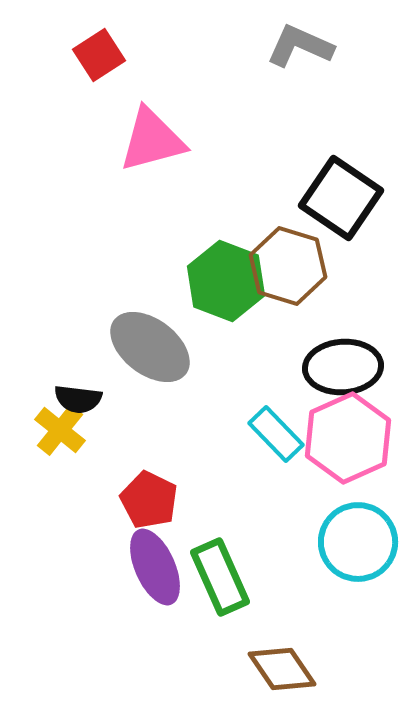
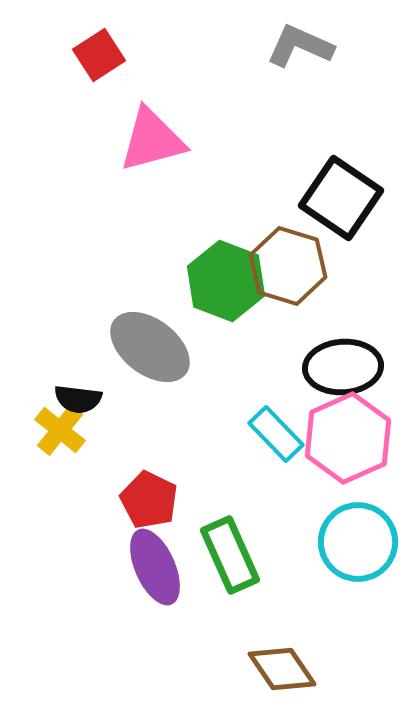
green rectangle: moved 10 px right, 22 px up
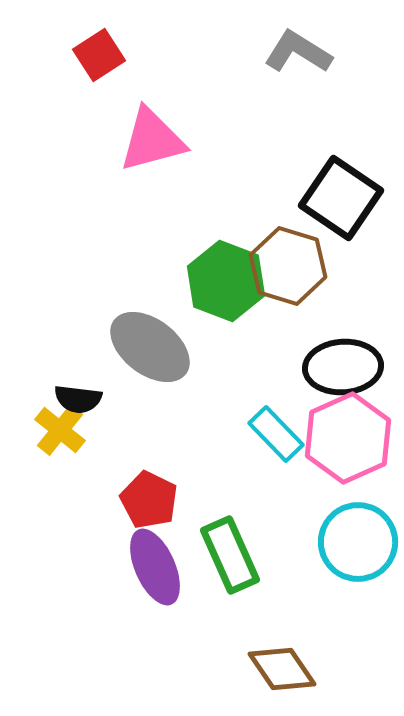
gray L-shape: moved 2 px left, 6 px down; rotated 8 degrees clockwise
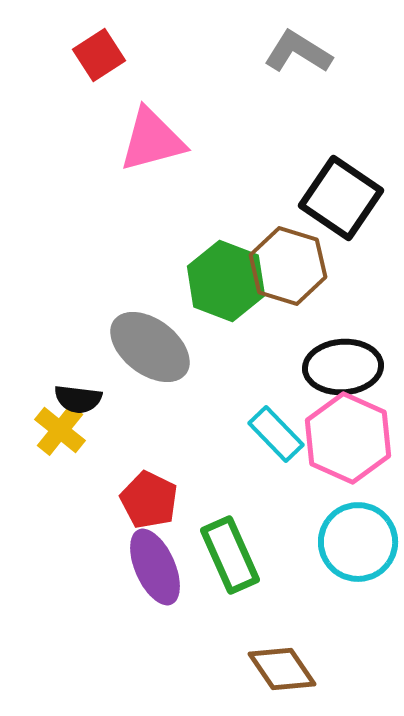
pink hexagon: rotated 12 degrees counterclockwise
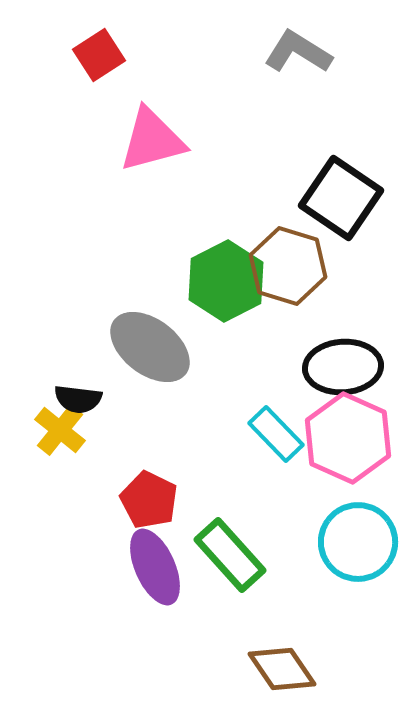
green hexagon: rotated 12 degrees clockwise
green rectangle: rotated 18 degrees counterclockwise
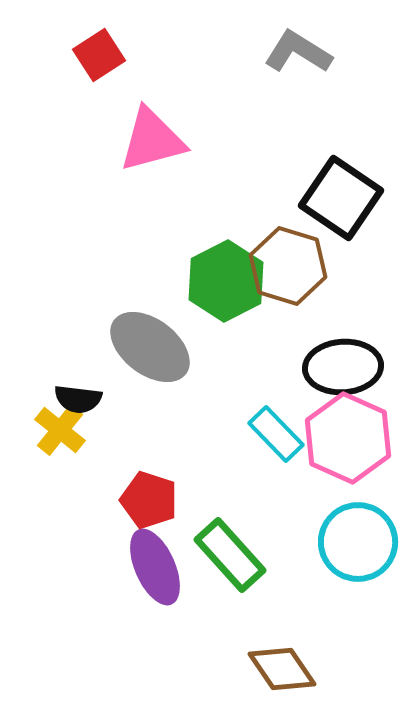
red pentagon: rotated 8 degrees counterclockwise
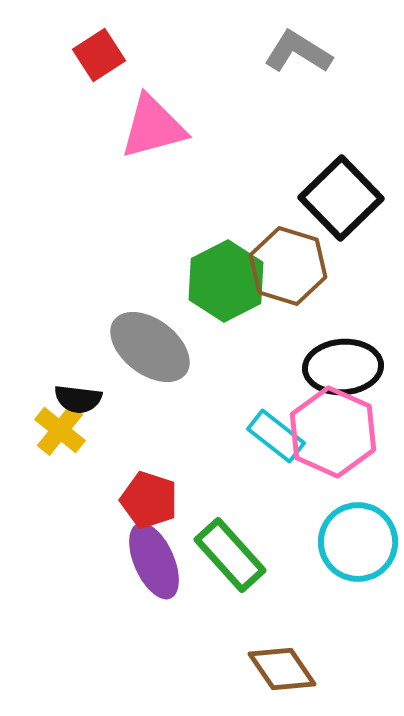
pink triangle: moved 1 px right, 13 px up
black square: rotated 12 degrees clockwise
cyan rectangle: moved 2 px down; rotated 8 degrees counterclockwise
pink hexagon: moved 15 px left, 6 px up
purple ellipse: moved 1 px left, 6 px up
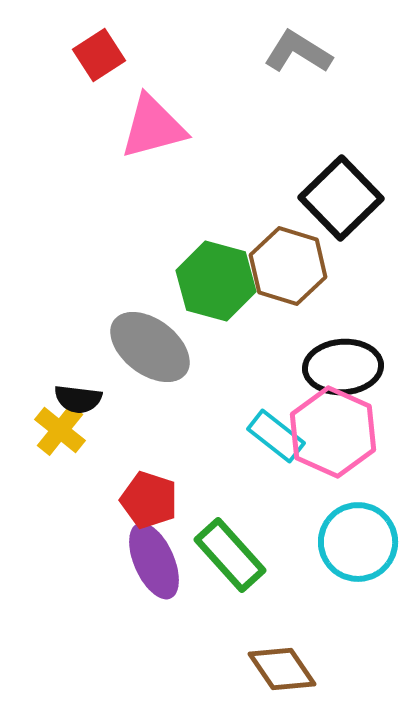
green hexagon: moved 10 px left; rotated 18 degrees counterclockwise
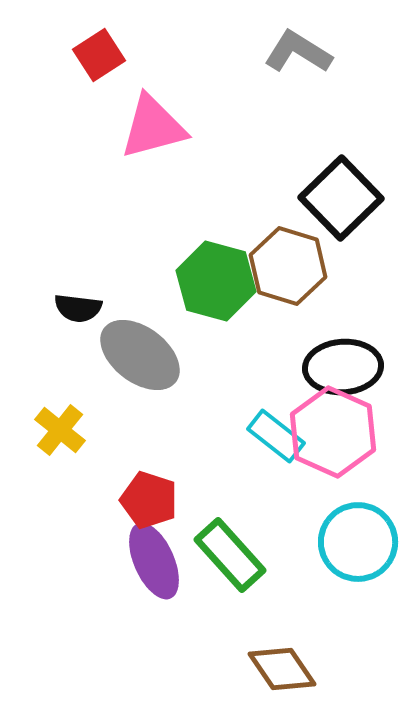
gray ellipse: moved 10 px left, 8 px down
black semicircle: moved 91 px up
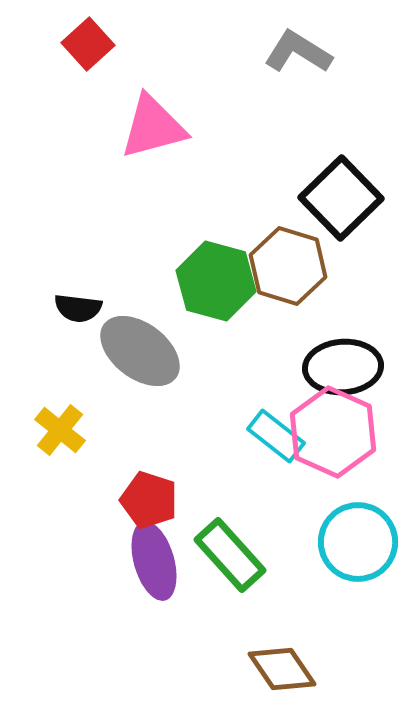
red square: moved 11 px left, 11 px up; rotated 9 degrees counterclockwise
gray ellipse: moved 4 px up
purple ellipse: rotated 8 degrees clockwise
